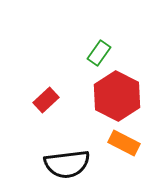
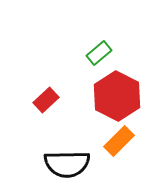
green rectangle: rotated 15 degrees clockwise
orange rectangle: moved 5 px left, 2 px up; rotated 72 degrees counterclockwise
black semicircle: rotated 6 degrees clockwise
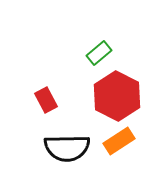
red rectangle: rotated 75 degrees counterclockwise
orange rectangle: rotated 12 degrees clockwise
black semicircle: moved 16 px up
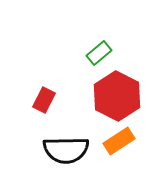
red rectangle: moved 2 px left; rotated 55 degrees clockwise
black semicircle: moved 1 px left, 2 px down
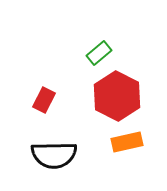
orange rectangle: moved 8 px right, 1 px down; rotated 20 degrees clockwise
black semicircle: moved 12 px left, 5 px down
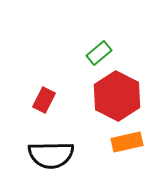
black semicircle: moved 3 px left
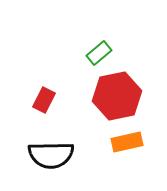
red hexagon: rotated 21 degrees clockwise
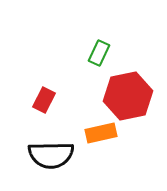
green rectangle: rotated 25 degrees counterclockwise
red hexagon: moved 11 px right
orange rectangle: moved 26 px left, 9 px up
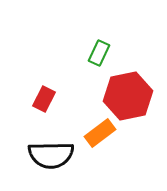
red rectangle: moved 1 px up
orange rectangle: moved 1 px left; rotated 24 degrees counterclockwise
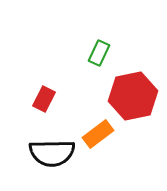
red hexagon: moved 5 px right
orange rectangle: moved 2 px left, 1 px down
black semicircle: moved 1 px right, 2 px up
